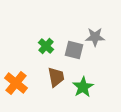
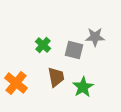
green cross: moved 3 px left, 1 px up
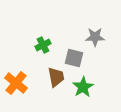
green cross: rotated 21 degrees clockwise
gray square: moved 8 px down
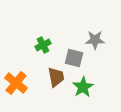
gray star: moved 3 px down
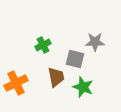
gray star: moved 2 px down
gray square: moved 1 px right, 1 px down
orange cross: rotated 25 degrees clockwise
green star: rotated 20 degrees counterclockwise
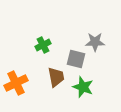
gray square: moved 1 px right
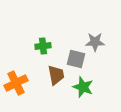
green cross: moved 1 px down; rotated 21 degrees clockwise
brown trapezoid: moved 2 px up
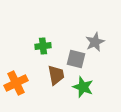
gray star: rotated 24 degrees counterclockwise
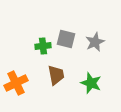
gray square: moved 10 px left, 20 px up
green star: moved 8 px right, 4 px up
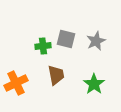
gray star: moved 1 px right, 1 px up
green star: moved 3 px right, 1 px down; rotated 15 degrees clockwise
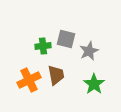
gray star: moved 7 px left, 10 px down
orange cross: moved 13 px right, 3 px up
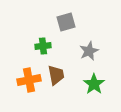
gray square: moved 17 px up; rotated 30 degrees counterclockwise
orange cross: rotated 15 degrees clockwise
